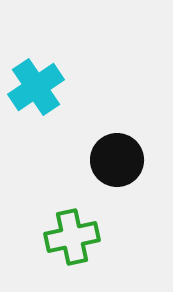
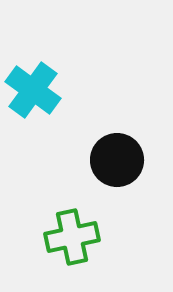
cyan cross: moved 3 px left, 3 px down; rotated 20 degrees counterclockwise
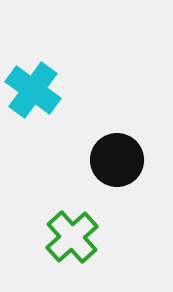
green cross: rotated 30 degrees counterclockwise
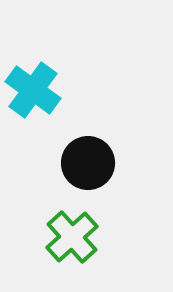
black circle: moved 29 px left, 3 px down
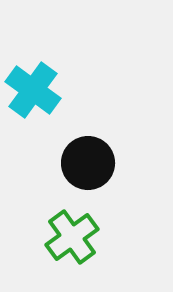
green cross: rotated 6 degrees clockwise
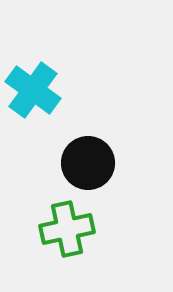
green cross: moved 5 px left, 8 px up; rotated 24 degrees clockwise
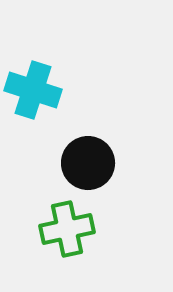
cyan cross: rotated 18 degrees counterclockwise
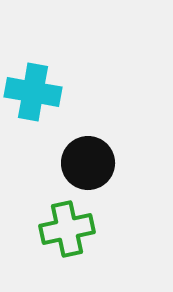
cyan cross: moved 2 px down; rotated 8 degrees counterclockwise
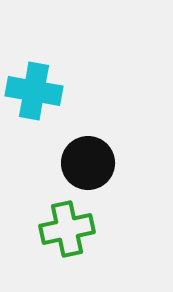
cyan cross: moved 1 px right, 1 px up
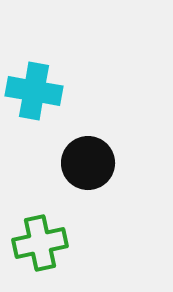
green cross: moved 27 px left, 14 px down
